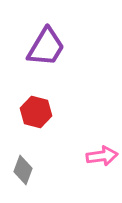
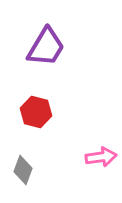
pink arrow: moved 1 px left, 1 px down
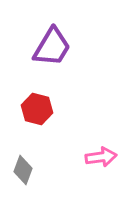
purple trapezoid: moved 6 px right
red hexagon: moved 1 px right, 3 px up
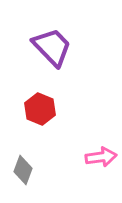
purple trapezoid: rotated 75 degrees counterclockwise
red hexagon: moved 3 px right; rotated 8 degrees clockwise
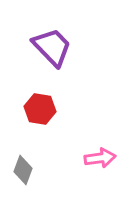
red hexagon: rotated 12 degrees counterclockwise
pink arrow: moved 1 px left, 1 px down
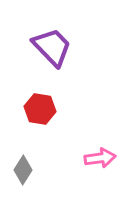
gray diamond: rotated 12 degrees clockwise
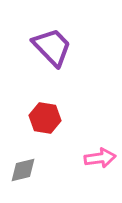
red hexagon: moved 5 px right, 9 px down
gray diamond: rotated 44 degrees clockwise
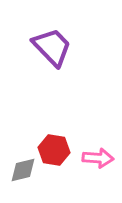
red hexagon: moved 9 px right, 32 px down
pink arrow: moved 2 px left; rotated 12 degrees clockwise
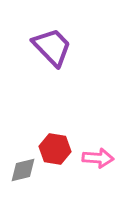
red hexagon: moved 1 px right, 1 px up
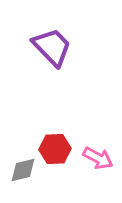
red hexagon: rotated 12 degrees counterclockwise
pink arrow: rotated 24 degrees clockwise
